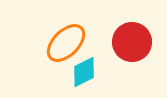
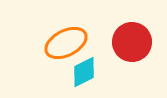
orange ellipse: rotated 18 degrees clockwise
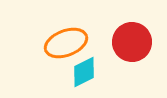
orange ellipse: rotated 6 degrees clockwise
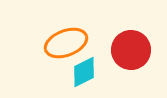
red circle: moved 1 px left, 8 px down
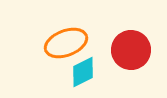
cyan diamond: moved 1 px left
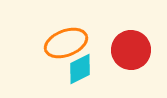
cyan diamond: moved 3 px left, 3 px up
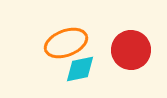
cyan diamond: rotated 16 degrees clockwise
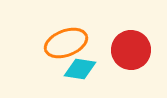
cyan diamond: rotated 20 degrees clockwise
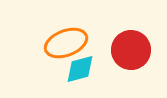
cyan diamond: rotated 24 degrees counterclockwise
